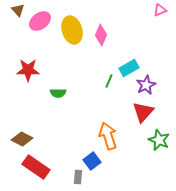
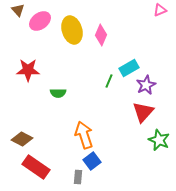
orange arrow: moved 24 px left, 1 px up
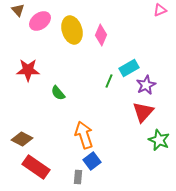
green semicircle: rotated 49 degrees clockwise
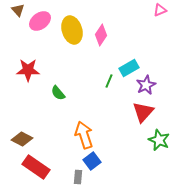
pink diamond: rotated 10 degrees clockwise
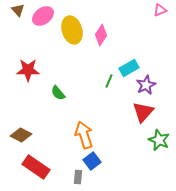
pink ellipse: moved 3 px right, 5 px up
brown diamond: moved 1 px left, 4 px up
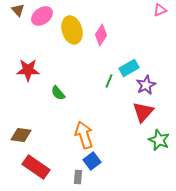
pink ellipse: moved 1 px left
brown diamond: rotated 20 degrees counterclockwise
